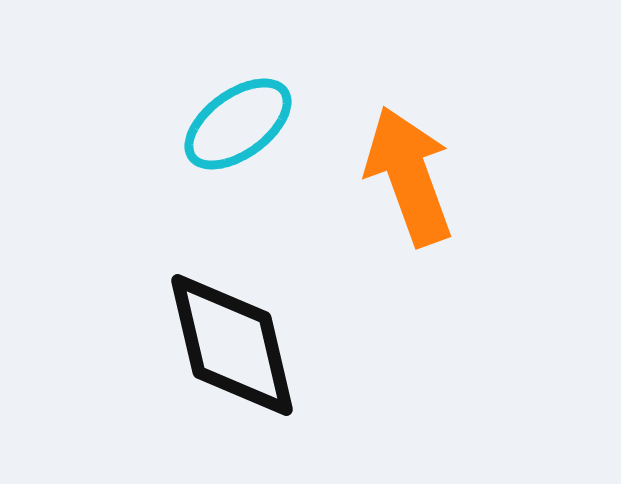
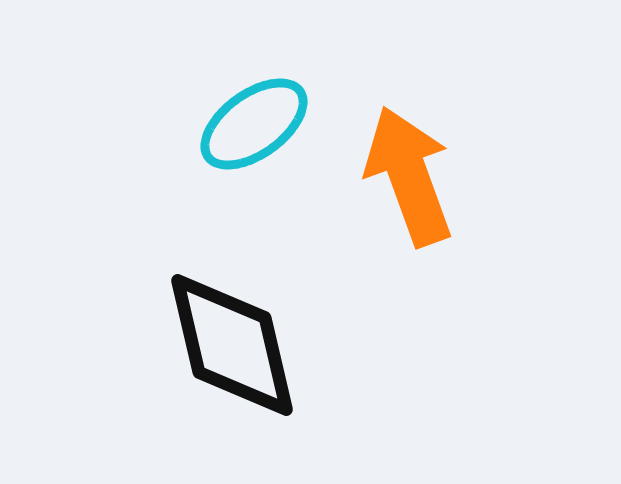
cyan ellipse: moved 16 px right
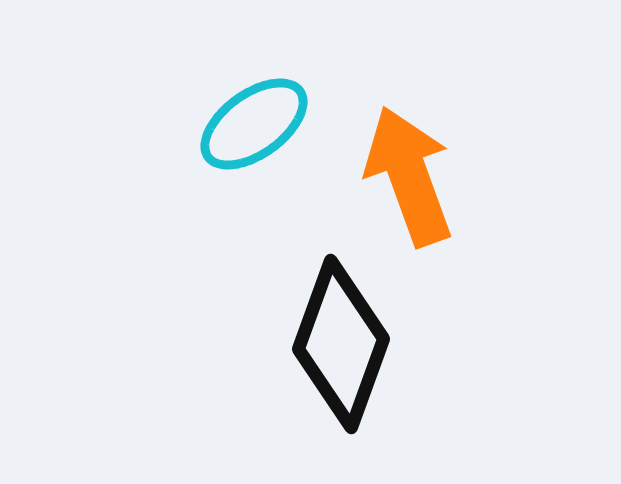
black diamond: moved 109 px right, 1 px up; rotated 33 degrees clockwise
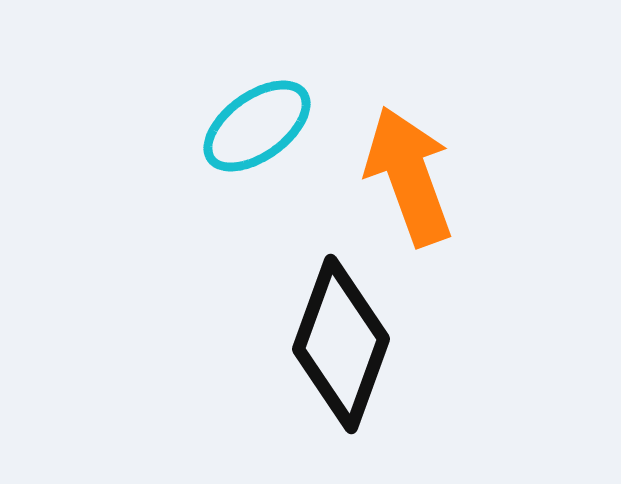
cyan ellipse: moved 3 px right, 2 px down
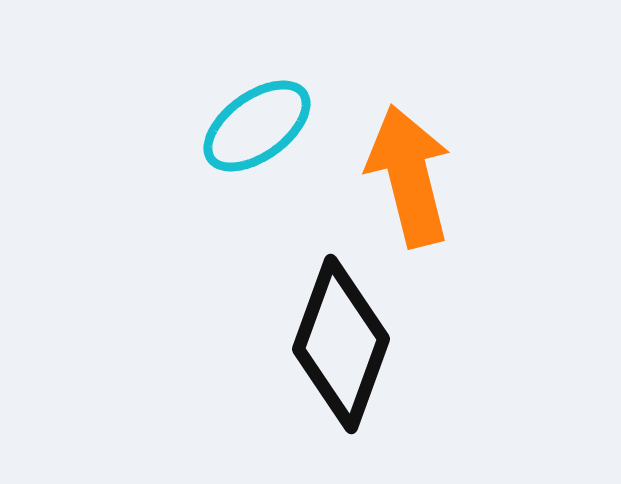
orange arrow: rotated 6 degrees clockwise
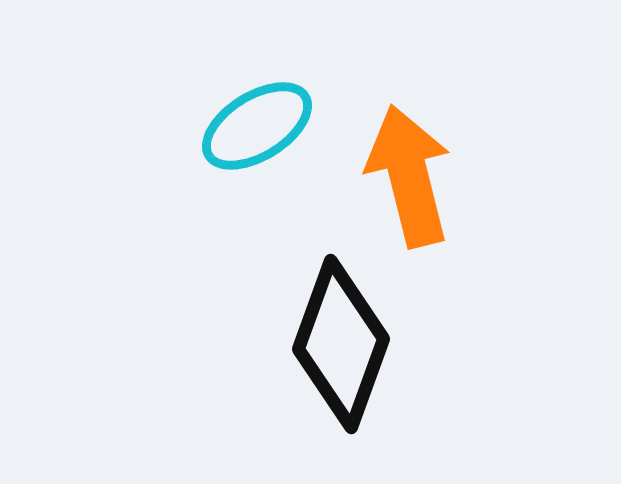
cyan ellipse: rotated 4 degrees clockwise
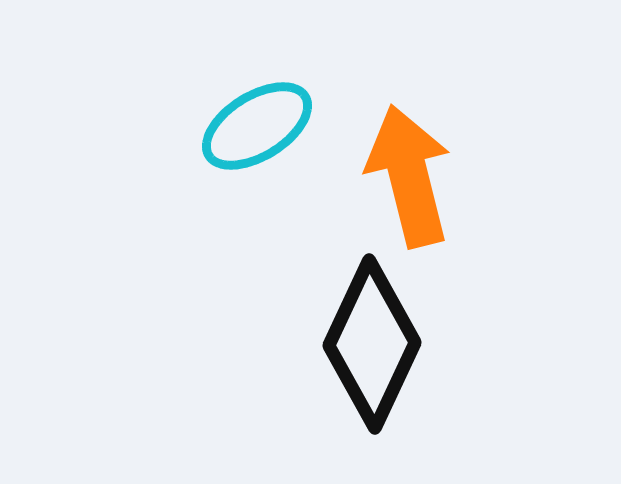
black diamond: moved 31 px right; rotated 5 degrees clockwise
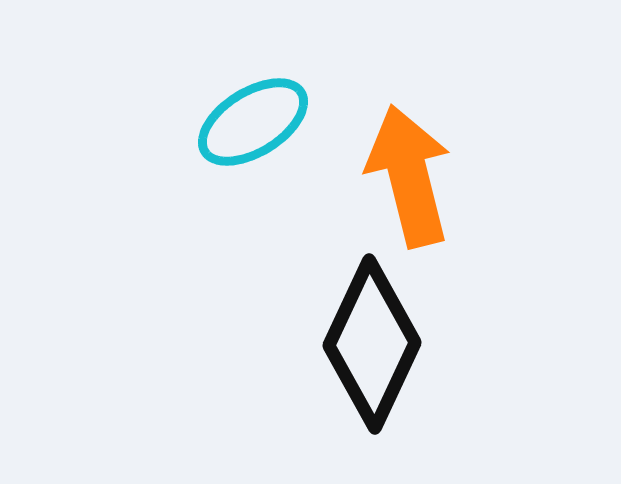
cyan ellipse: moved 4 px left, 4 px up
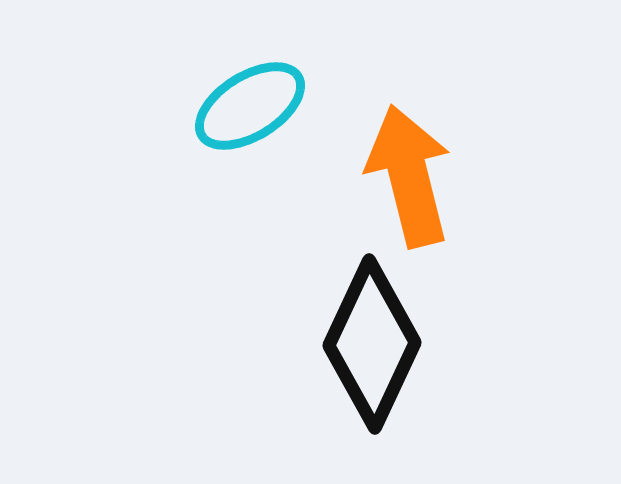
cyan ellipse: moved 3 px left, 16 px up
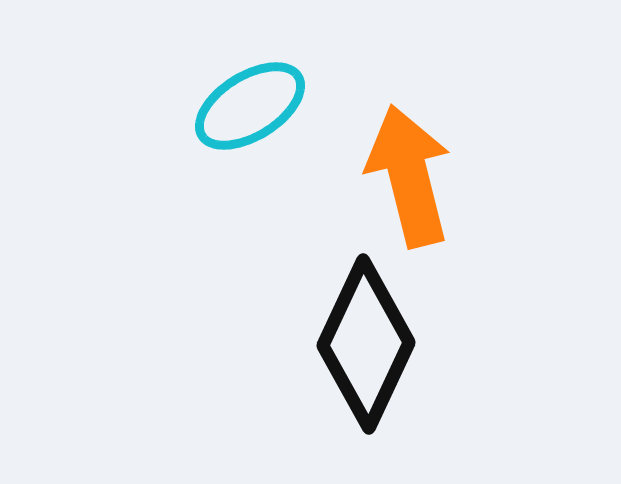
black diamond: moved 6 px left
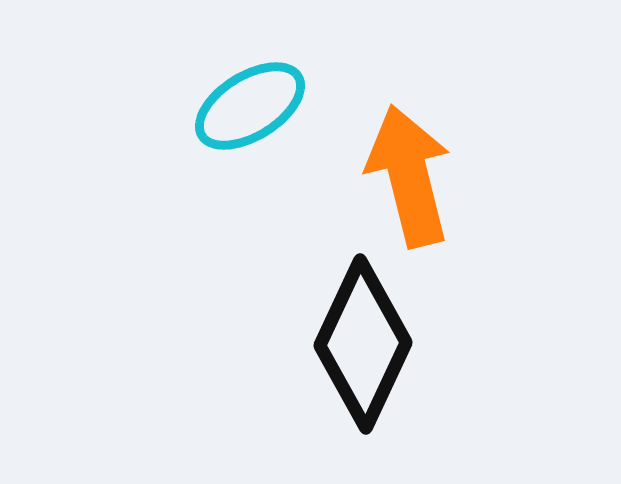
black diamond: moved 3 px left
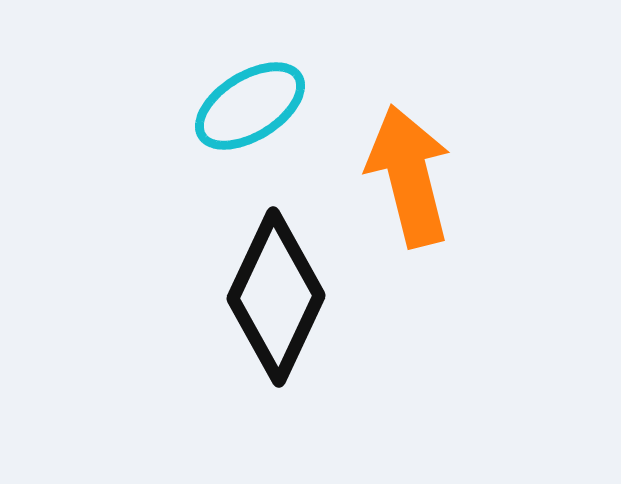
black diamond: moved 87 px left, 47 px up
